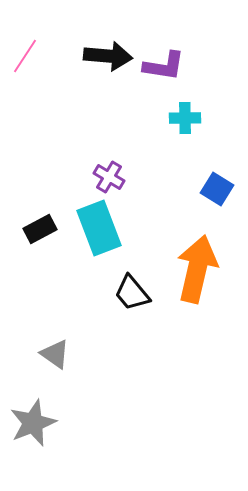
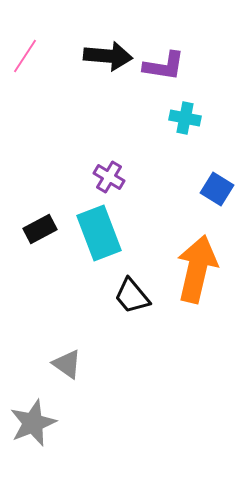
cyan cross: rotated 12 degrees clockwise
cyan rectangle: moved 5 px down
black trapezoid: moved 3 px down
gray triangle: moved 12 px right, 10 px down
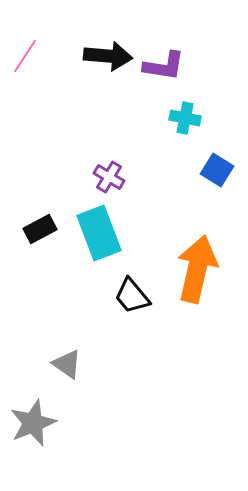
blue square: moved 19 px up
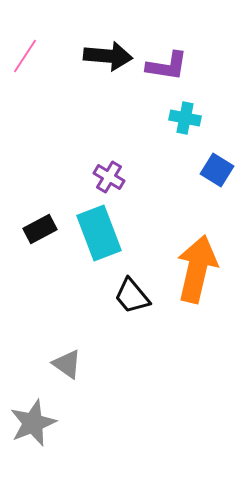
purple L-shape: moved 3 px right
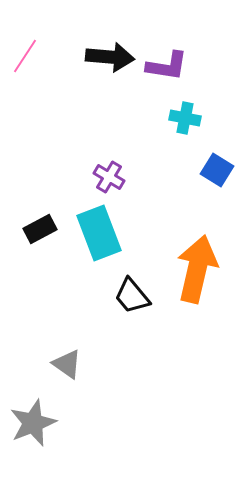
black arrow: moved 2 px right, 1 px down
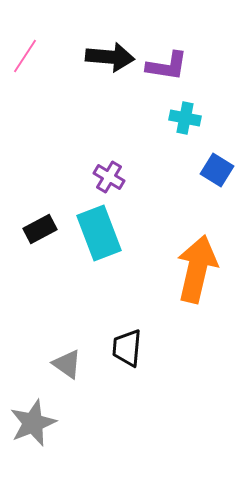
black trapezoid: moved 5 px left, 52 px down; rotated 45 degrees clockwise
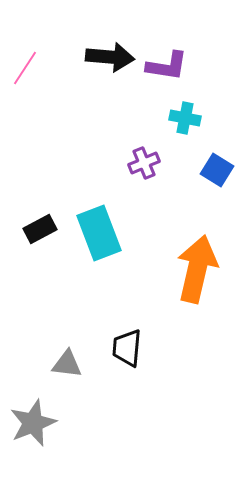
pink line: moved 12 px down
purple cross: moved 35 px right, 14 px up; rotated 36 degrees clockwise
gray triangle: rotated 28 degrees counterclockwise
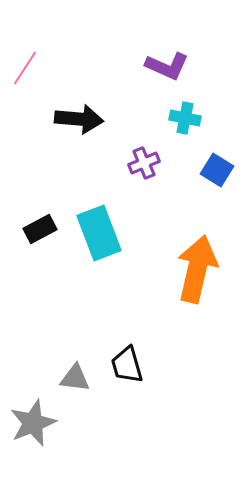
black arrow: moved 31 px left, 62 px down
purple L-shape: rotated 15 degrees clockwise
black trapezoid: moved 17 px down; rotated 21 degrees counterclockwise
gray triangle: moved 8 px right, 14 px down
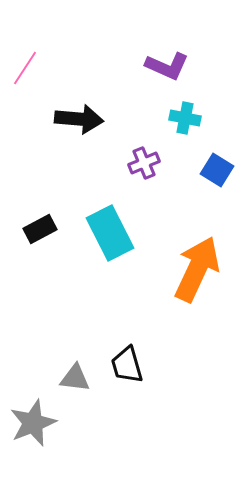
cyan rectangle: moved 11 px right; rotated 6 degrees counterclockwise
orange arrow: rotated 12 degrees clockwise
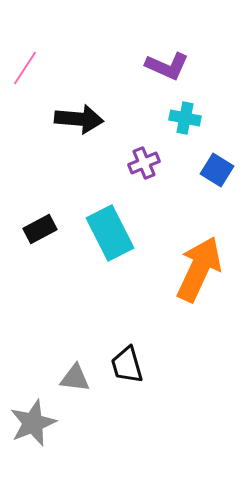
orange arrow: moved 2 px right
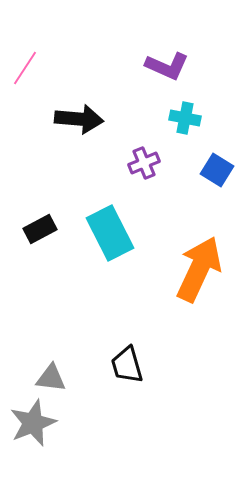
gray triangle: moved 24 px left
